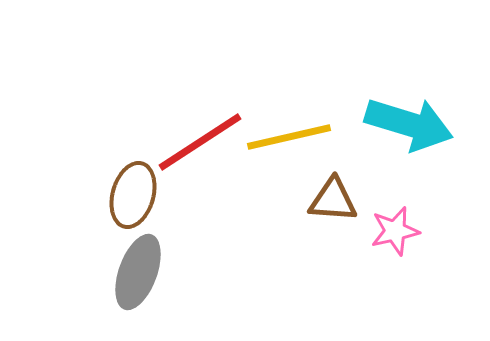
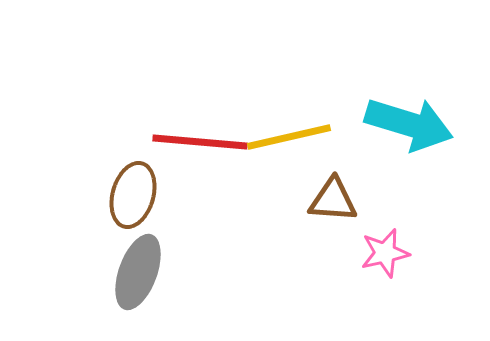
red line: rotated 38 degrees clockwise
pink star: moved 10 px left, 22 px down
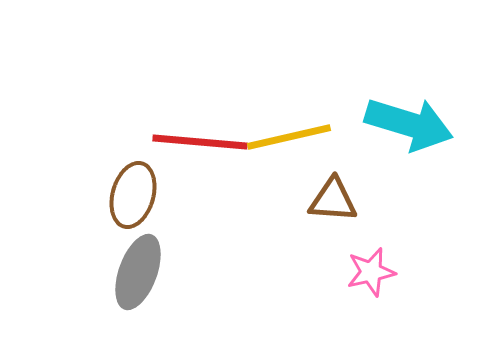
pink star: moved 14 px left, 19 px down
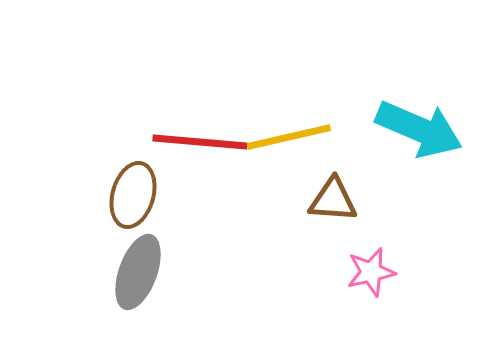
cyan arrow: moved 10 px right, 5 px down; rotated 6 degrees clockwise
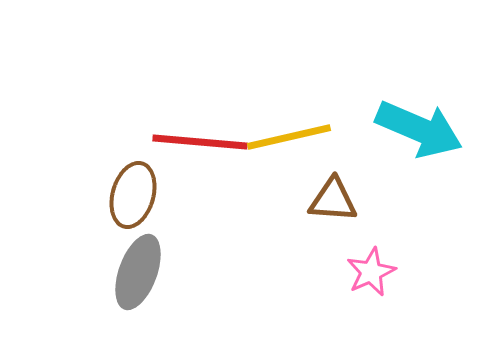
pink star: rotated 12 degrees counterclockwise
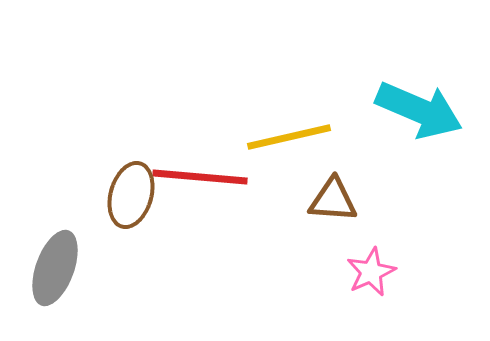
cyan arrow: moved 19 px up
red line: moved 35 px down
brown ellipse: moved 2 px left
gray ellipse: moved 83 px left, 4 px up
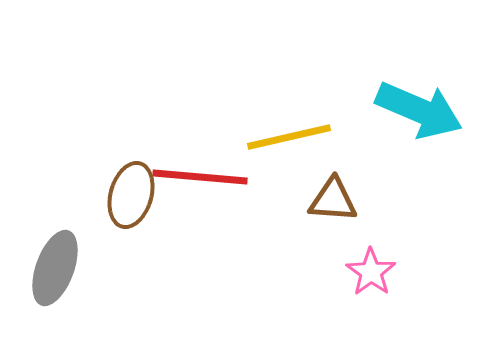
pink star: rotated 12 degrees counterclockwise
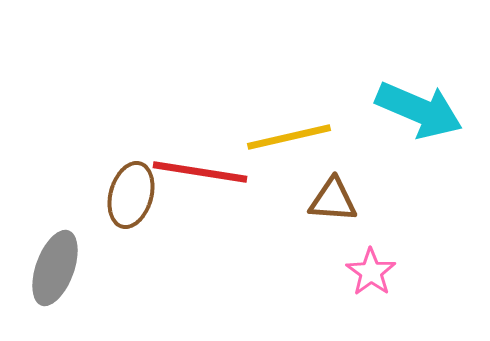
red line: moved 5 px up; rotated 4 degrees clockwise
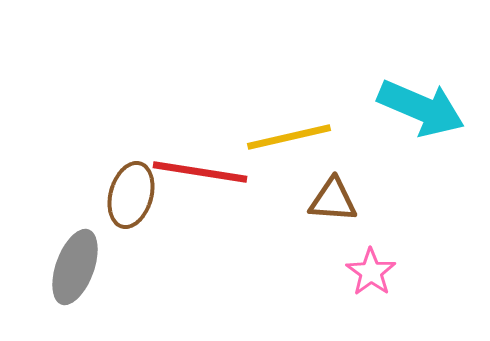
cyan arrow: moved 2 px right, 2 px up
gray ellipse: moved 20 px right, 1 px up
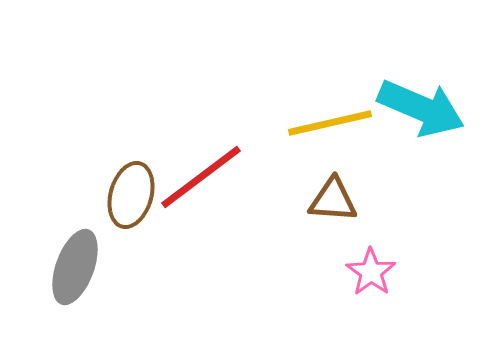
yellow line: moved 41 px right, 14 px up
red line: moved 1 px right, 5 px down; rotated 46 degrees counterclockwise
